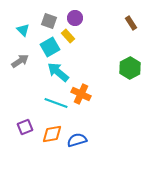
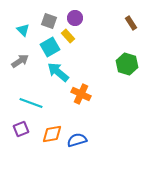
green hexagon: moved 3 px left, 4 px up; rotated 15 degrees counterclockwise
cyan line: moved 25 px left
purple square: moved 4 px left, 2 px down
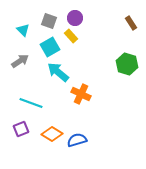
yellow rectangle: moved 3 px right
orange diamond: rotated 40 degrees clockwise
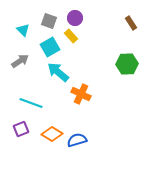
green hexagon: rotated 20 degrees counterclockwise
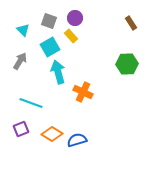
gray arrow: rotated 24 degrees counterclockwise
cyan arrow: rotated 35 degrees clockwise
orange cross: moved 2 px right, 2 px up
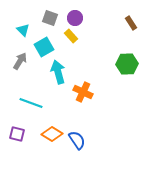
gray square: moved 1 px right, 3 px up
cyan square: moved 6 px left
purple square: moved 4 px left, 5 px down; rotated 35 degrees clockwise
blue semicircle: rotated 72 degrees clockwise
